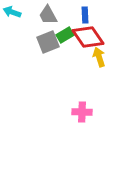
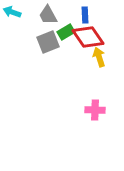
green rectangle: moved 1 px right, 3 px up
pink cross: moved 13 px right, 2 px up
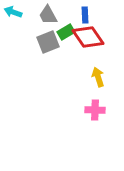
cyan arrow: moved 1 px right
yellow arrow: moved 1 px left, 20 px down
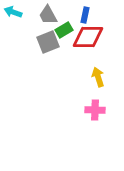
blue rectangle: rotated 14 degrees clockwise
green rectangle: moved 2 px left, 2 px up
red diamond: rotated 56 degrees counterclockwise
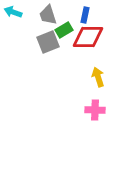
gray trapezoid: rotated 10 degrees clockwise
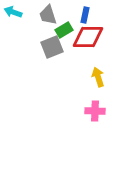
gray square: moved 4 px right, 5 px down
pink cross: moved 1 px down
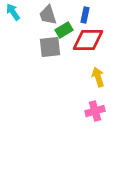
cyan arrow: rotated 36 degrees clockwise
red diamond: moved 3 px down
gray square: moved 2 px left; rotated 15 degrees clockwise
pink cross: rotated 18 degrees counterclockwise
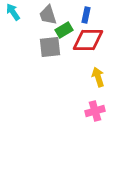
blue rectangle: moved 1 px right
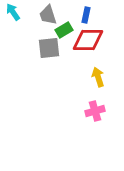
gray square: moved 1 px left, 1 px down
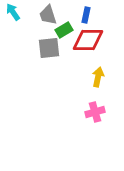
yellow arrow: rotated 30 degrees clockwise
pink cross: moved 1 px down
